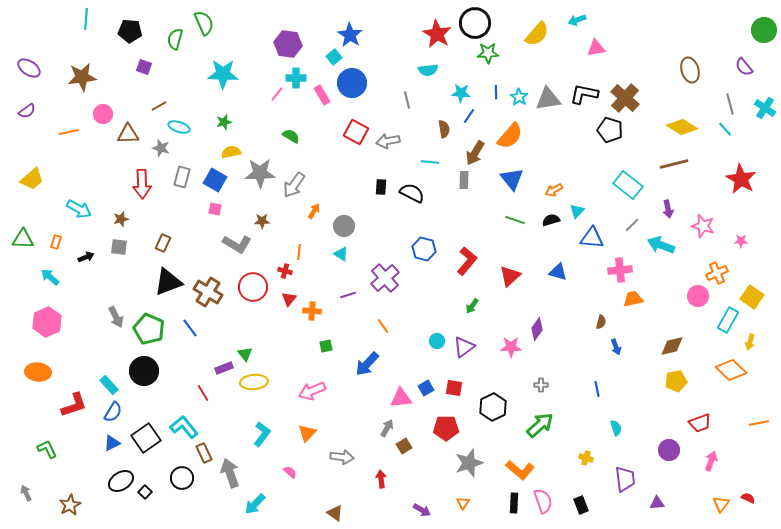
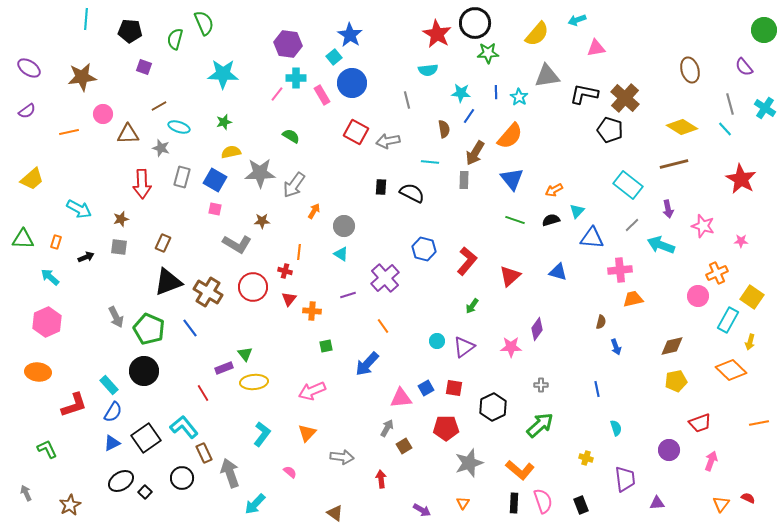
gray triangle at (548, 99): moved 1 px left, 23 px up
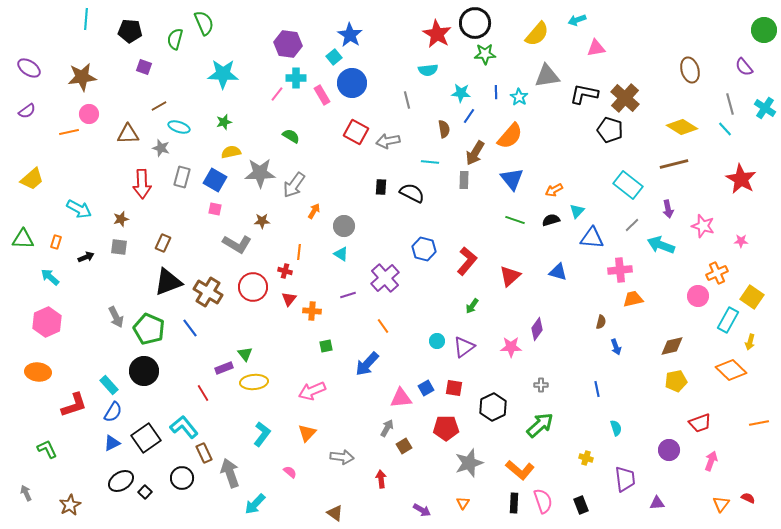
green star at (488, 53): moved 3 px left, 1 px down
pink circle at (103, 114): moved 14 px left
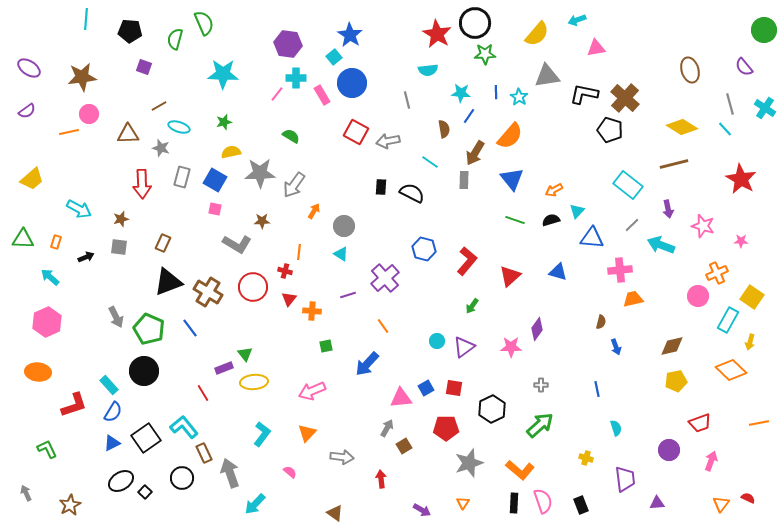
cyan line at (430, 162): rotated 30 degrees clockwise
black hexagon at (493, 407): moved 1 px left, 2 px down
